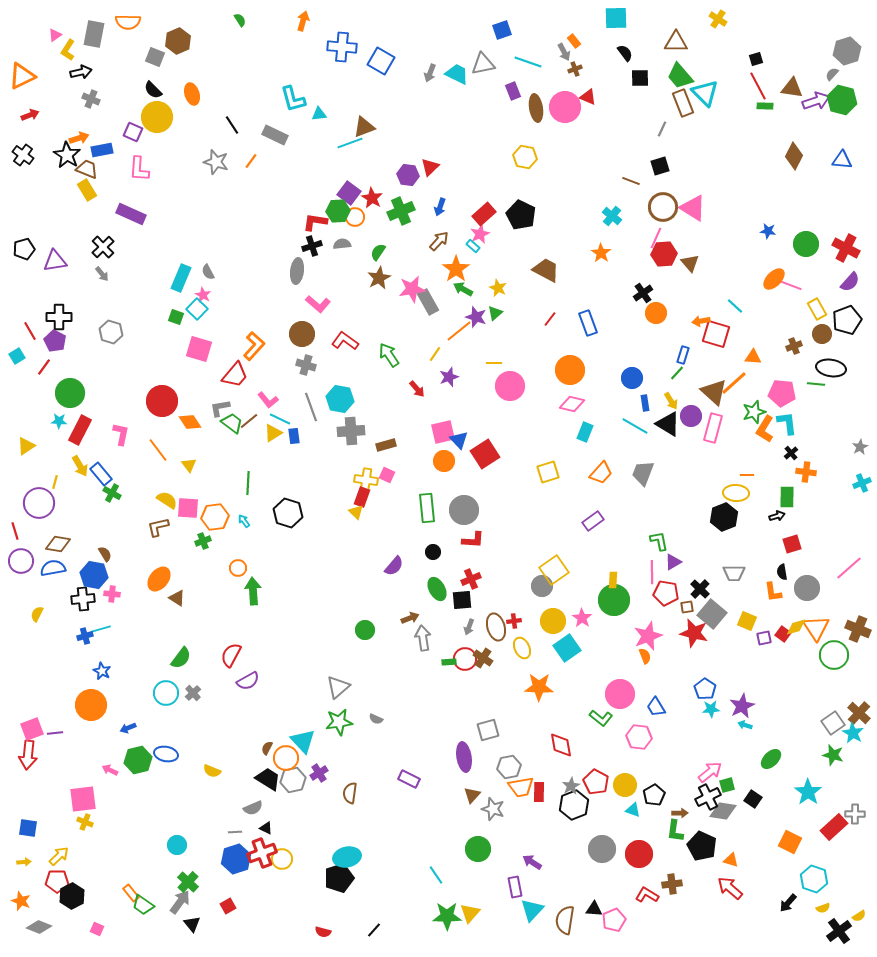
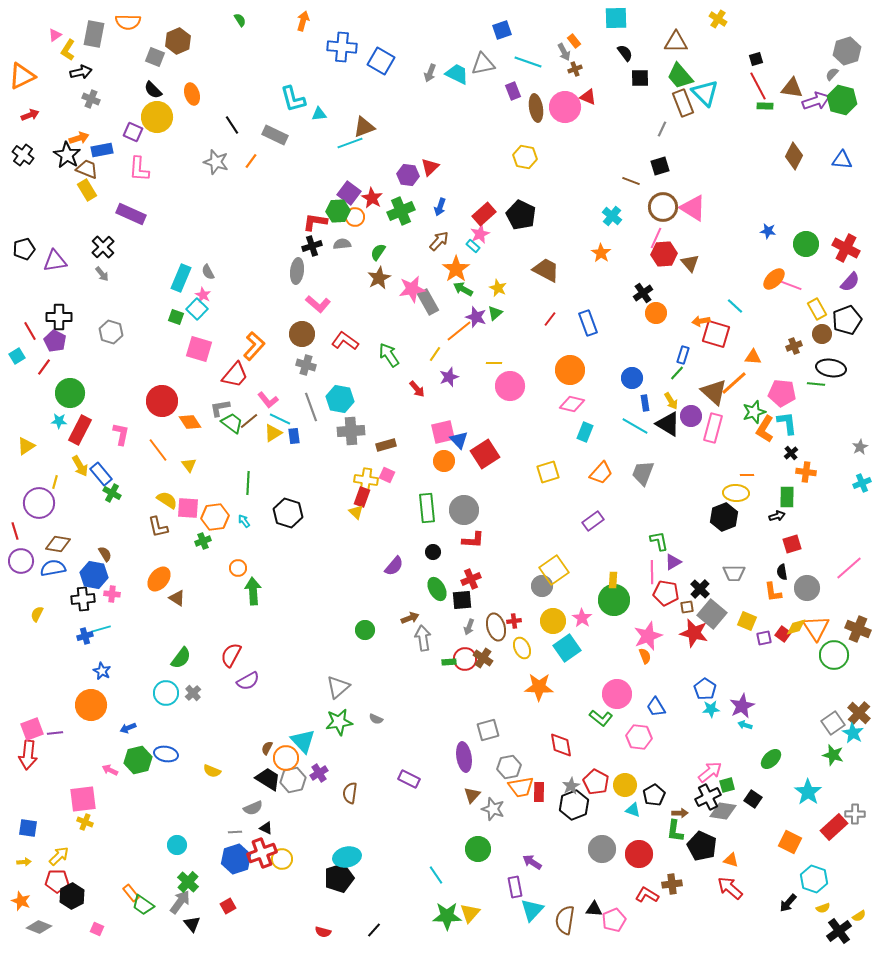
brown L-shape at (158, 527): rotated 90 degrees counterclockwise
pink circle at (620, 694): moved 3 px left
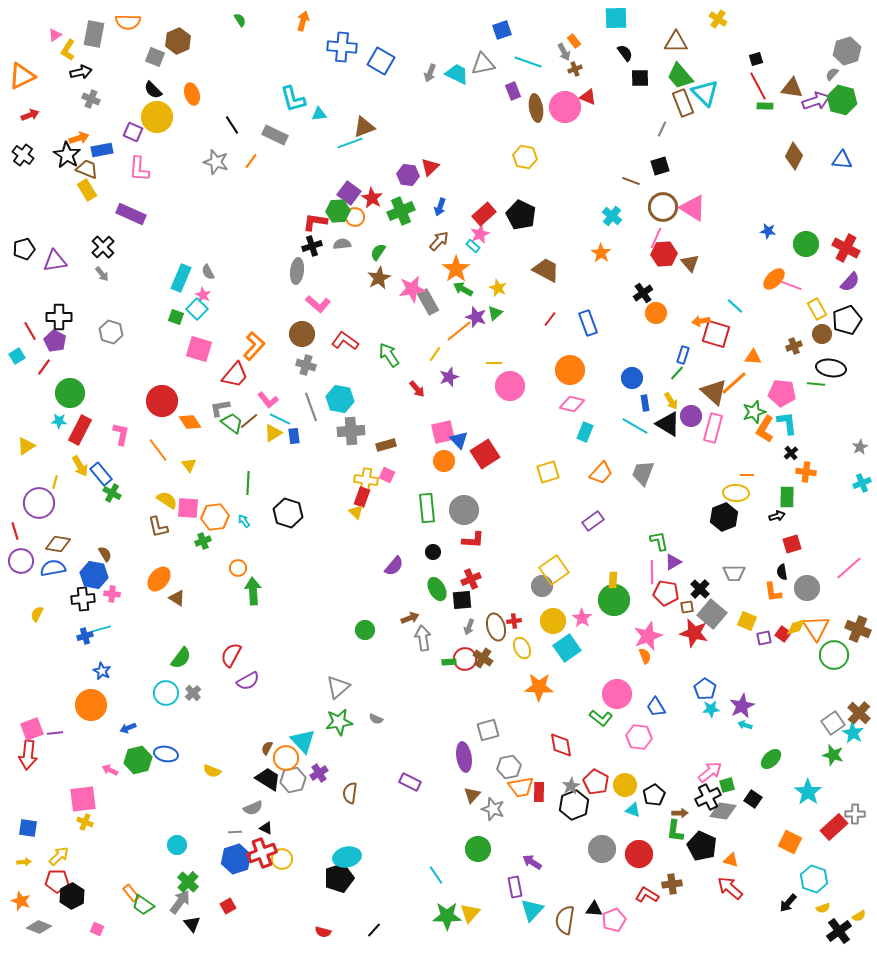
purple rectangle at (409, 779): moved 1 px right, 3 px down
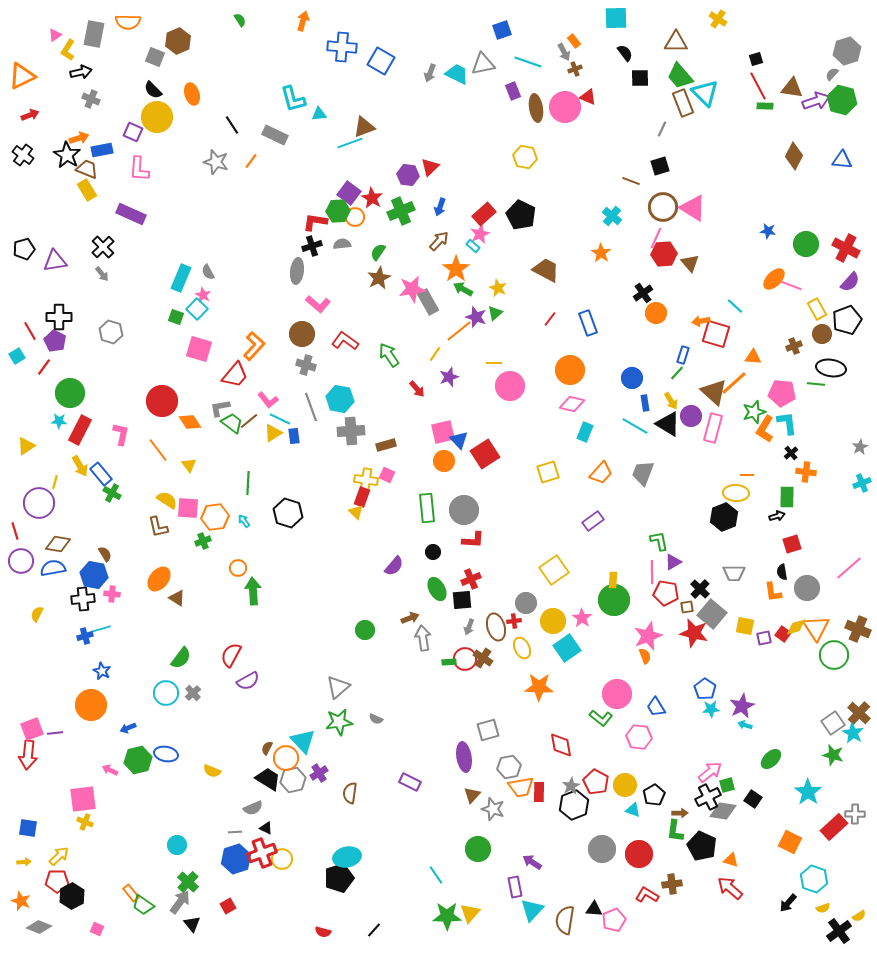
gray circle at (542, 586): moved 16 px left, 17 px down
yellow square at (747, 621): moved 2 px left, 5 px down; rotated 12 degrees counterclockwise
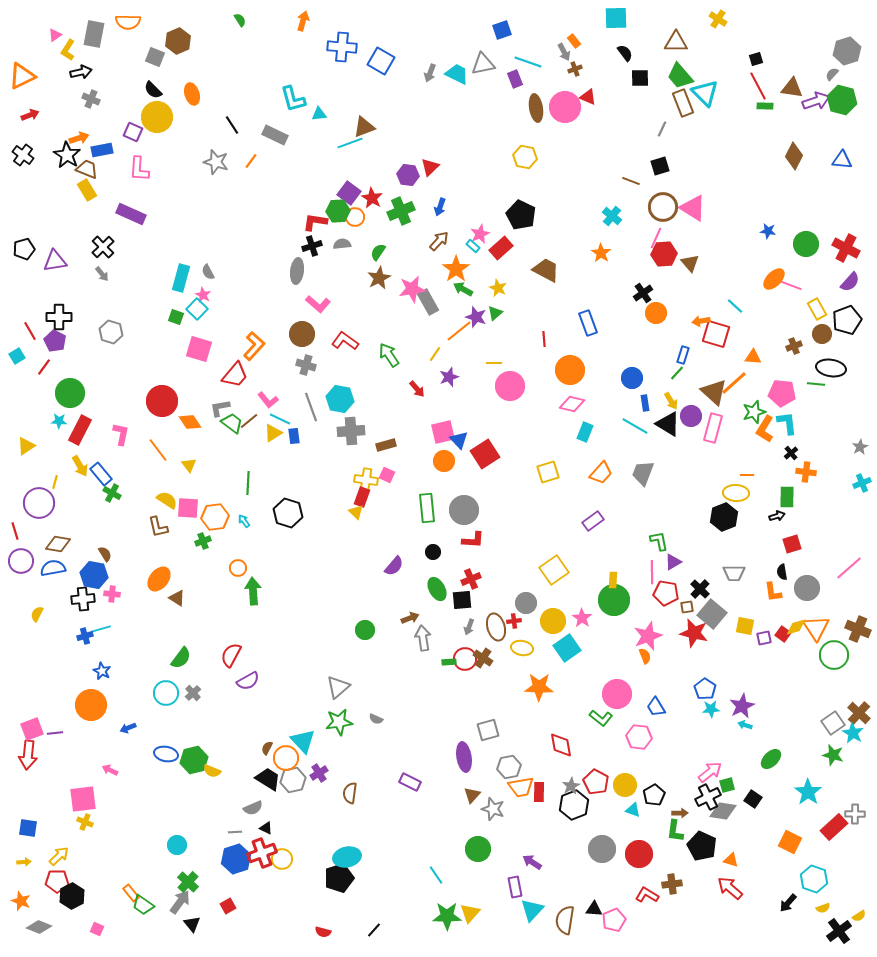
purple rectangle at (513, 91): moved 2 px right, 12 px up
red rectangle at (484, 214): moved 17 px right, 34 px down
cyan rectangle at (181, 278): rotated 8 degrees counterclockwise
red line at (550, 319): moved 6 px left, 20 px down; rotated 42 degrees counterclockwise
yellow ellipse at (522, 648): rotated 55 degrees counterclockwise
green hexagon at (138, 760): moved 56 px right
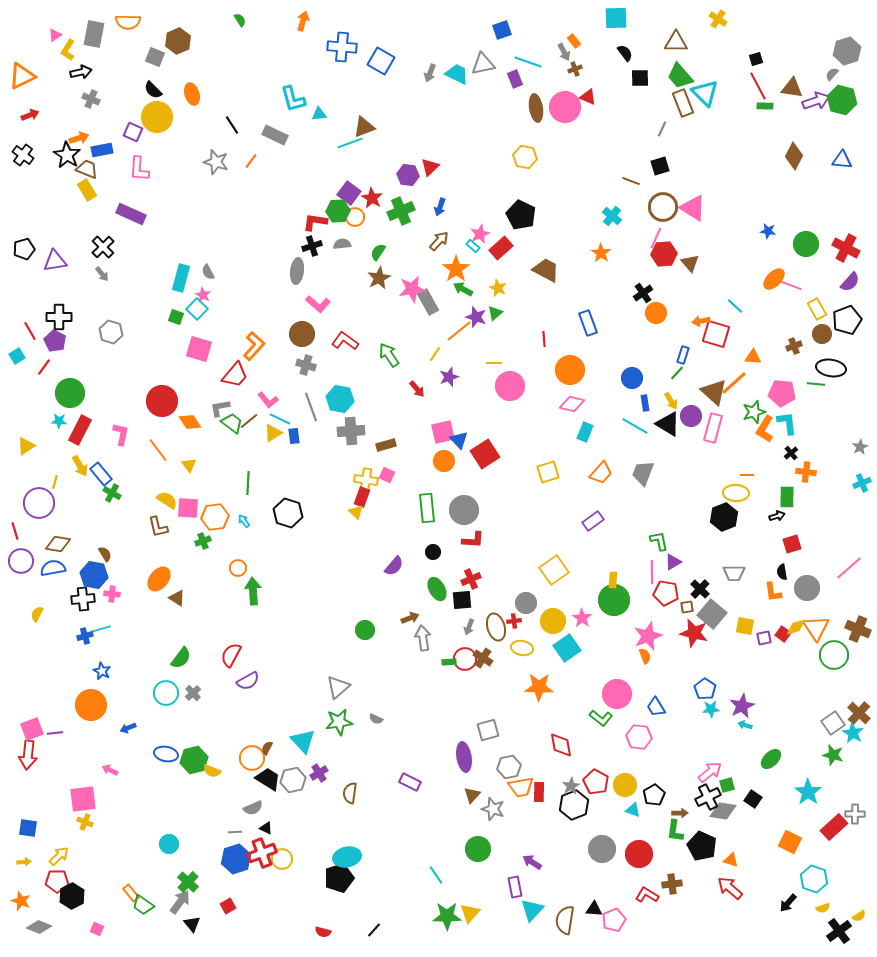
orange circle at (286, 758): moved 34 px left
cyan circle at (177, 845): moved 8 px left, 1 px up
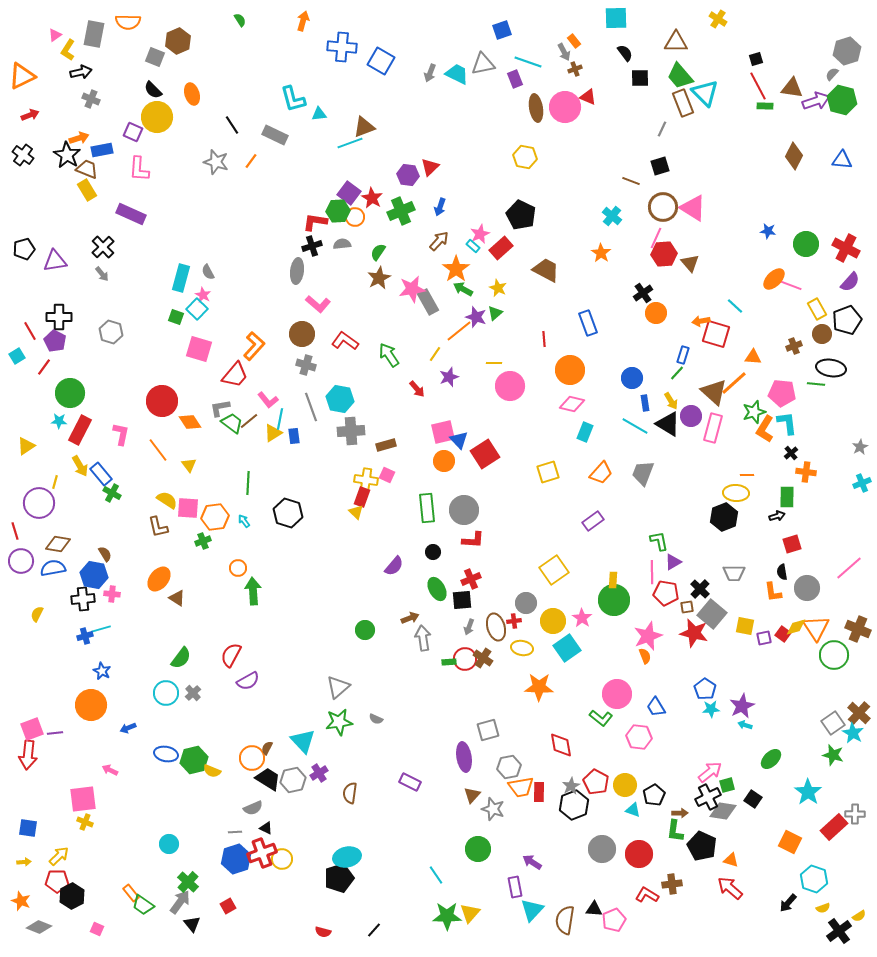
cyan line at (280, 419): rotated 75 degrees clockwise
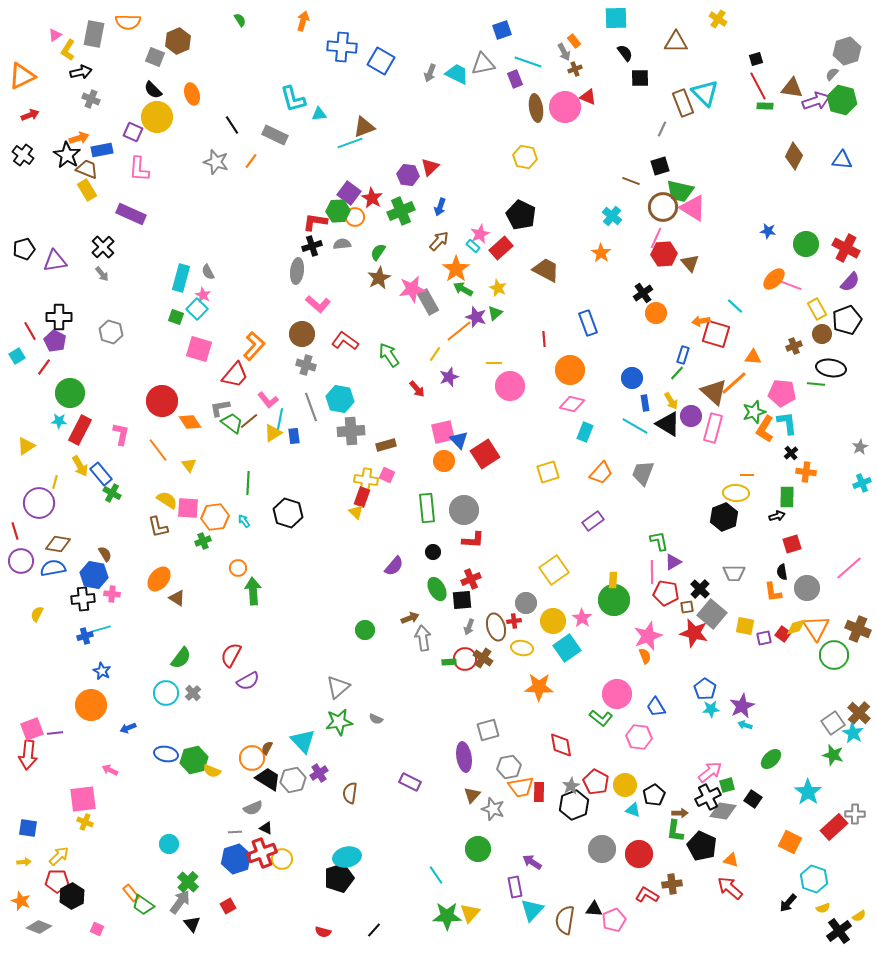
green trapezoid at (680, 76): moved 115 px down; rotated 36 degrees counterclockwise
